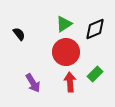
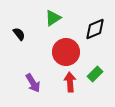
green triangle: moved 11 px left, 6 px up
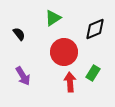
red circle: moved 2 px left
green rectangle: moved 2 px left, 1 px up; rotated 14 degrees counterclockwise
purple arrow: moved 10 px left, 7 px up
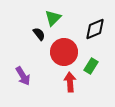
green triangle: rotated 12 degrees counterclockwise
black semicircle: moved 20 px right
green rectangle: moved 2 px left, 7 px up
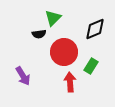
black semicircle: rotated 120 degrees clockwise
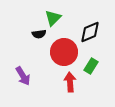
black diamond: moved 5 px left, 3 px down
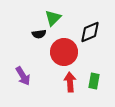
green rectangle: moved 3 px right, 15 px down; rotated 21 degrees counterclockwise
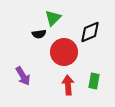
red arrow: moved 2 px left, 3 px down
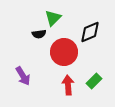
green rectangle: rotated 35 degrees clockwise
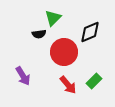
red arrow: rotated 144 degrees clockwise
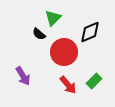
black semicircle: rotated 48 degrees clockwise
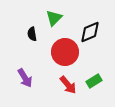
green triangle: moved 1 px right
black semicircle: moved 7 px left; rotated 40 degrees clockwise
red circle: moved 1 px right
purple arrow: moved 2 px right, 2 px down
green rectangle: rotated 14 degrees clockwise
